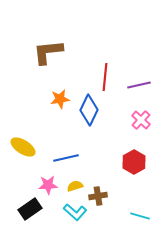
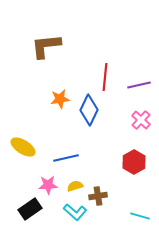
brown L-shape: moved 2 px left, 6 px up
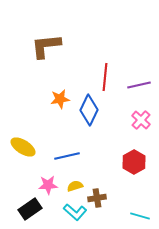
blue line: moved 1 px right, 2 px up
brown cross: moved 1 px left, 2 px down
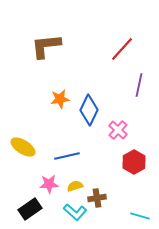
red line: moved 17 px right, 28 px up; rotated 36 degrees clockwise
purple line: rotated 65 degrees counterclockwise
pink cross: moved 23 px left, 10 px down
pink star: moved 1 px right, 1 px up
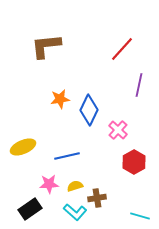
yellow ellipse: rotated 55 degrees counterclockwise
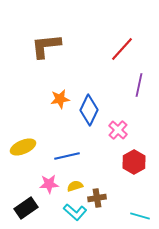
black rectangle: moved 4 px left, 1 px up
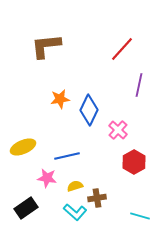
pink star: moved 2 px left, 6 px up; rotated 12 degrees clockwise
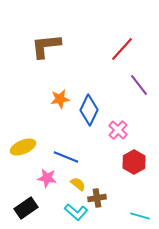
purple line: rotated 50 degrees counterclockwise
blue line: moved 1 px left, 1 px down; rotated 35 degrees clockwise
yellow semicircle: moved 3 px right, 2 px up; rotated 56 degrees clockwise
cyan L-shape: moved 1 px right
